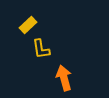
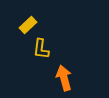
yellow L-shape: rotated 15 degrees clockwise
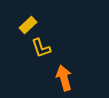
yellow L-shape: moved 1 px up; rotated 25 degrees counterclockwise
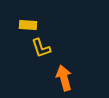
yellow rectangle: rotated 48 degrees clockwise
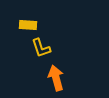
orange arrow: moved 8 px left
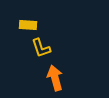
orange arrow: moved 1 px left
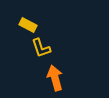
yellow rectangle: rotated 24 degrees clockwise
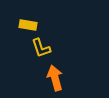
yellow rectangle: rotated 18 degrees counterclockwise
